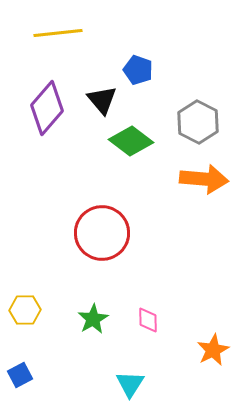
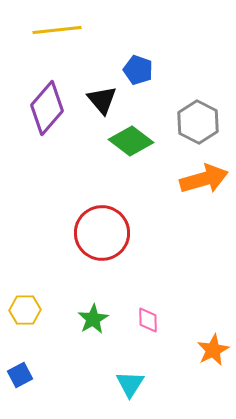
yellow line: moved 1 px left, 3 px up
orange arrow: rotated 21 degrees counterclockwise
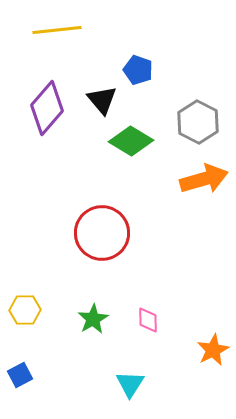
green diamond: rotated 6 degrees counterclockwise
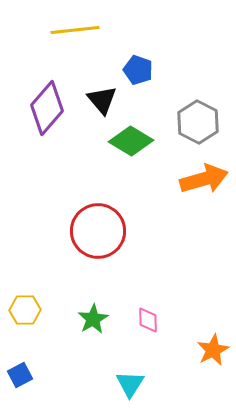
yellow line: moved 18 px right
red circle: moved 4 px left, 2 px up
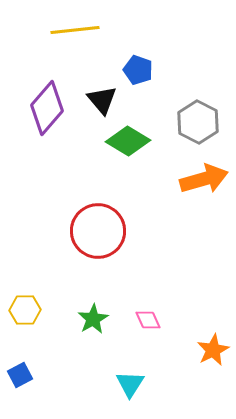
green diamond: moved 3 px left
pink diamond: rotated 24 degrees counterclockwise
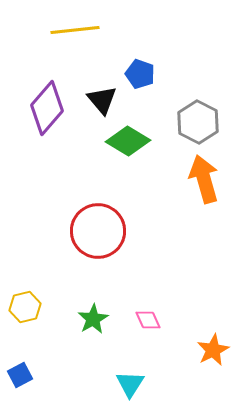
blue pentagon: moved 2 px right, 4 px down
orange arrow: rotated 90 degrees counterclockwise
yellow hexagon: moved 3 px up; rotated 12 degrees counterclockwise
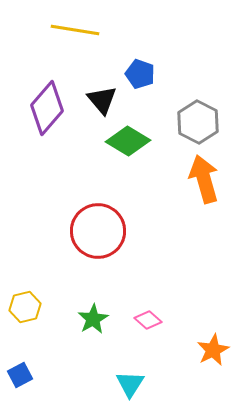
yellow line: rotated 15 degrees clockwise
pink diamond: rotated 24 degrees counterclockwise
